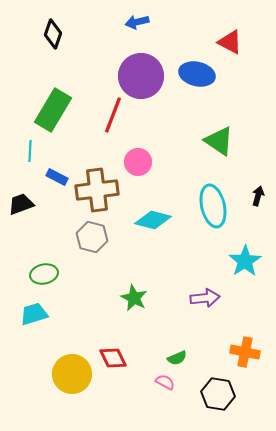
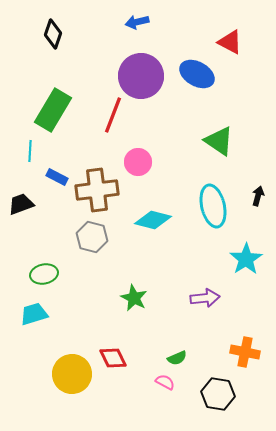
blue ellipse: rotated 16 degrees clockwise
cyan star: moved 1 px right, 2 px up
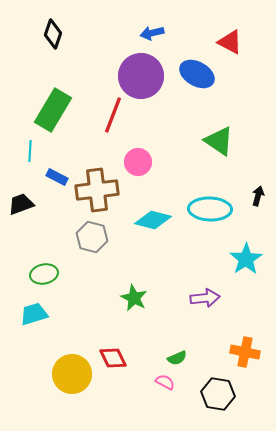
blue arrow: moved 15 px right, 11 px down
cyan ellipse: moved 3 px left, 3 px down; rotated 75 degrees counterclockwise
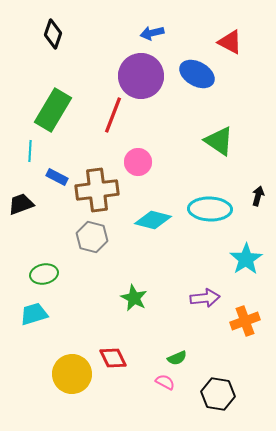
orange cross: moved 31 px up; rotated 32 degrees counterclockwise
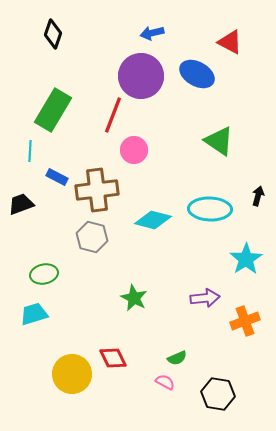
pink circle: moved 4 px left, 12 px up
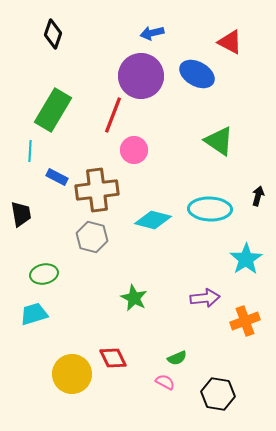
black trapezoid: moved 10 px down; rotated 100 degrees clockwise
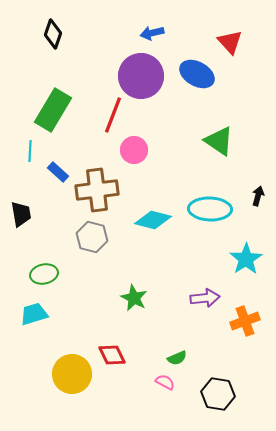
red triangle: rotated 20 degrees clockwise
blue rectangle: moved 1 px right, 5 px up; rotated 15 degrees clockwise
red diamond: moved 1 px left, 3 px up
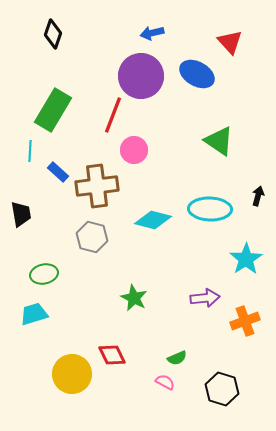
brown cross: moved 4 px up
black hexagon: moved 4 px right, 5 px up; rotated 8 degrees clockwise
